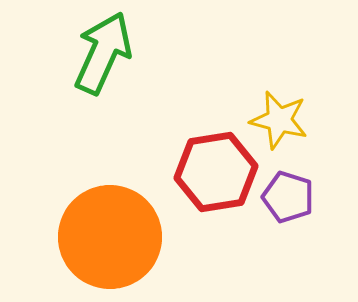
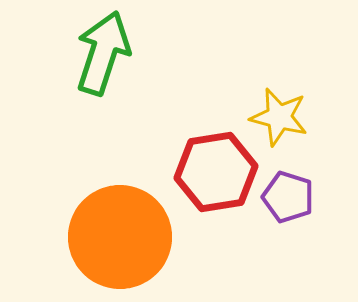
green arrow: rotated 6 degrees counterclockwise
yellow star: moved 3 px up
orange circle: moved 10 px right
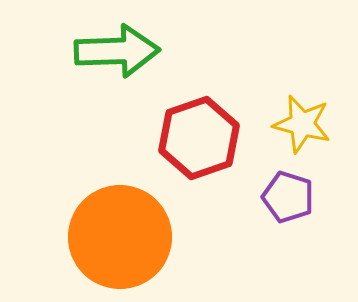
green arrow: moved 14 px right, 2 px up; rotated 70 degrees clockwise
yellow star: moved 23 px right, 7 px down
red hexagon: moved 17 px left, 34 px up; rotated 10 degrees counterclockwise
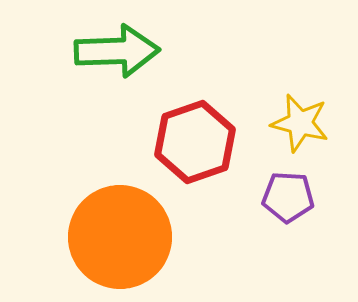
yellow star: moved 2 px left, 1 px up
red hexagon: moved 4 px left, 4 px down
purple pentagon: rotated 15 degrees counterclockwise
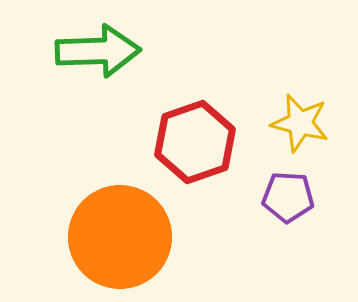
green arrow: moved 19 px left
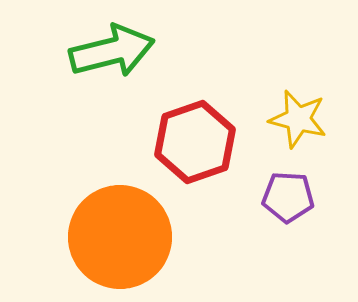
green arrow: moved 14 px right; rotated 12 degrees counterclockwise
yellow star: moved 2 px left, 4 px up
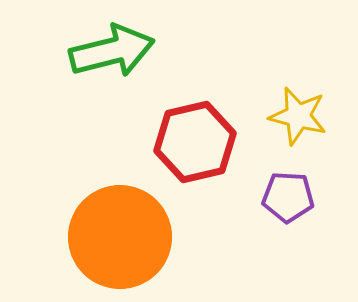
yellow star: moved 3 px up
red hexagon: rotated 6 degrees clockwise
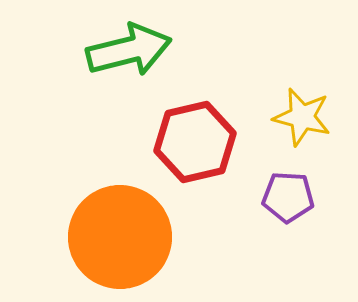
green arrow: moved 17 px right, 1 px up
yellow star: moved 4 px right, 1 px down
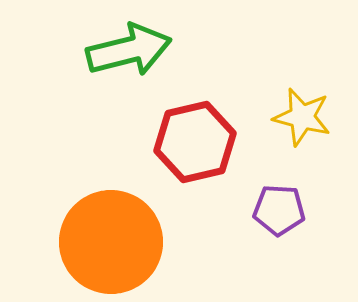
purple pentagon: moved 9 px left, 13 px down
orange circle: moved 9 px left, 5 px down
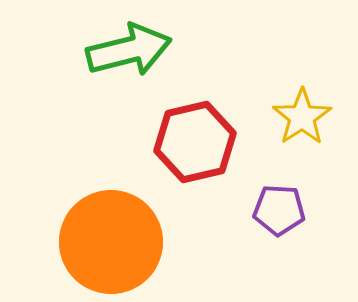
yellow star: rotated 24 degrees clockwise
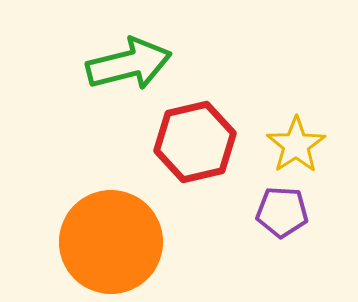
green arrow: moved 14 px down
yellow star: moved 6 px left, 28 px down
purple pentagon: moved 3 px right, 2 px down
